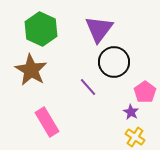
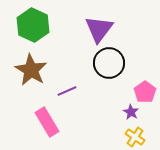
green hexagon: moved 8 px left, 4 px up
black circle: moved 5 px left, 1 px down
purple line: moved 21 px left, 4 px down; rotated 72 degrees counterclockwise
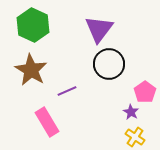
black circle: moved 1 px down
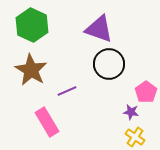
green hexagon: moved 1 px left
purple triangle: rotated 48 degrees counterclockwise
pink pentagon: moved 1 px right
purple star: rotated 21 degrees counterclockwise
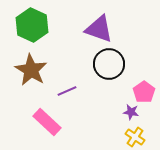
pink pentagon: moved 2 px left
pink rectangle: rotated 16 degrees counterclockwise
